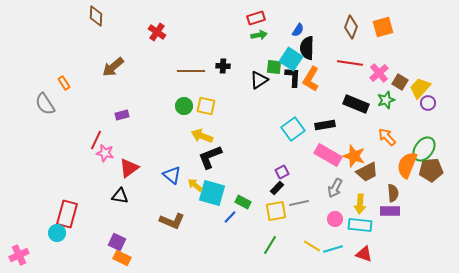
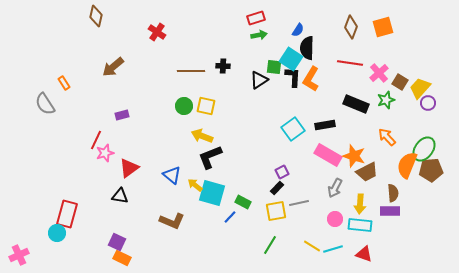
brown diamond at (96, 16): rotated 10 degrees clockwise
pink star at (105, 153): rotated 30 degrees counterclockwise
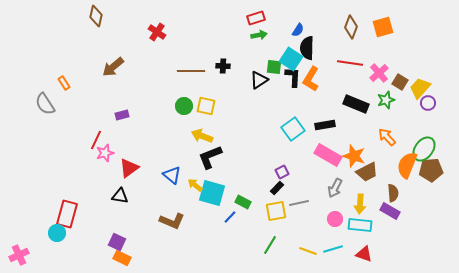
purple rectangle at (390, 211): rotated 30 degrees clockwise
yellow line at (312, 246): moved 4 px left, 5 px down; rotated 12 degrees counterclockwise
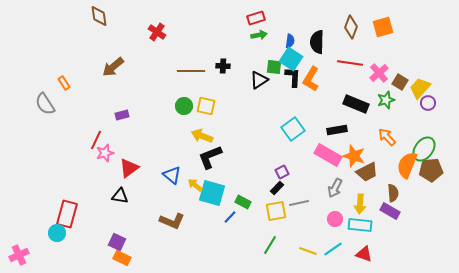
brown diamond at (96, 16): moved 3 px right; rotated 20 degrees counterclockwise
blue semicircle at (298, 30): moved 8 px left, 11 px down; rotated 24 degrees counterclockwise
black semicircle at (307, 48): moved 10 px right, 6 px up
black rectangle at (325, 125): moved 12 px right, 5 px down
cyan line at (333, 249): rotated 18 degrees counterclockwise
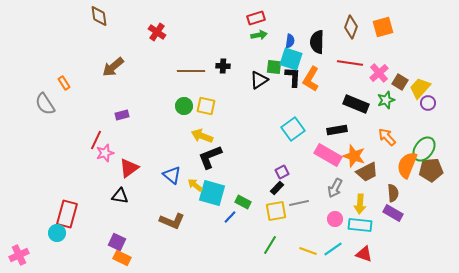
cyan square at (291, 59): rotated 15 degrees counterclockwise
purple rectangle at (390, 211): moved 3 px right, 2 px down
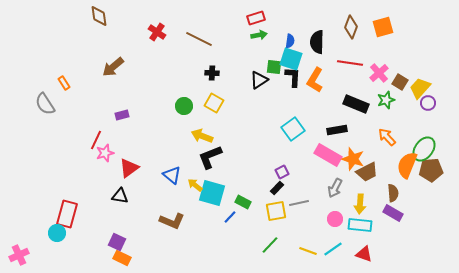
black cross at (223, 66): moved 11 px left, 7 px down
brown line at (191, 71): moved 8 px right, 32 px up; rotated 28 degrees clockwise
orange L-shape at (311, 79): moved 4 px right, 1 px down
yellow square at (206, 106): moved 8 px right, 3 px up; rotated 18 degrees clockwise
orange star at (354, 156): moved 1 px left, 3 px down
green line at (270, 245): rotated 12 degrees clockwise
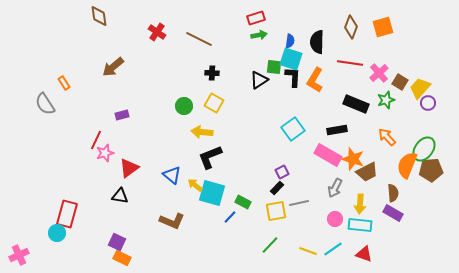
yellow arrow at (202, 136): moved 4 px up; rotated 15 degrees counterclockwise
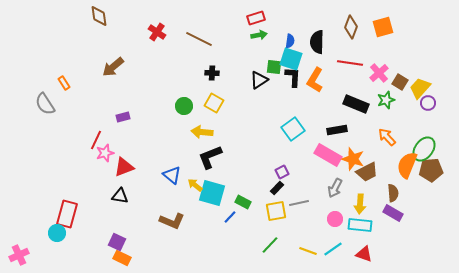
purple rectangle at (122, 115): moved 1 px right, 2 px down
red triangle at (129, 168): moved 5 px left, 1 px up; rotated 15 degrees clockwise
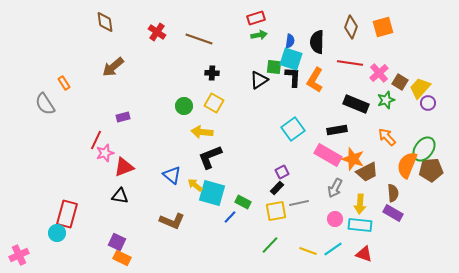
brown diamond at (99, 16): moved 6 px right, 6 px down
brown line at (199, 39): rotated 8 degrees counterclockwise
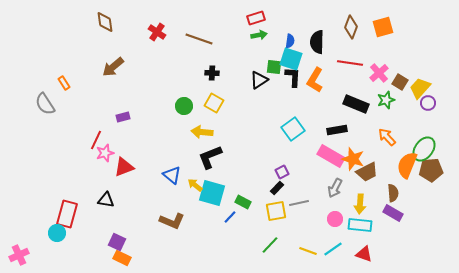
pink rectangle at (328, 155): moved 3 px right, 1 px down
black triangle at (120, 196): moved 14 px left, 4 px down
